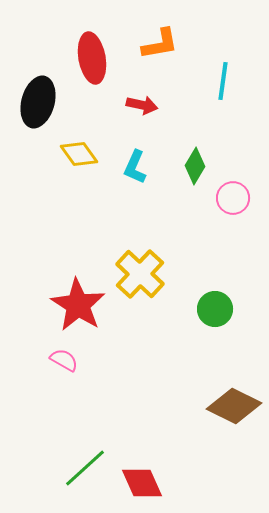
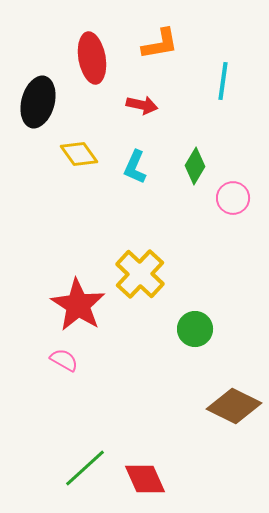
green circle: moved 20 px left, 20 px down
red diamond: moved 3 px right, 4 px up
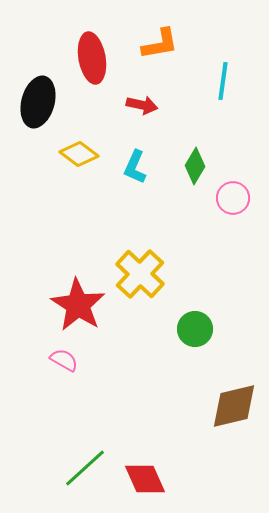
yellow diamond: rotated 18 degrees counterclockwise
brown diamond: rotated 40 degrees counterclockwise
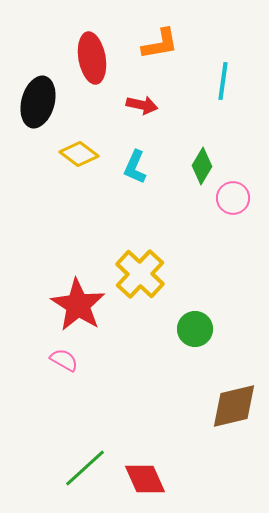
green diamond: moved 7 px right
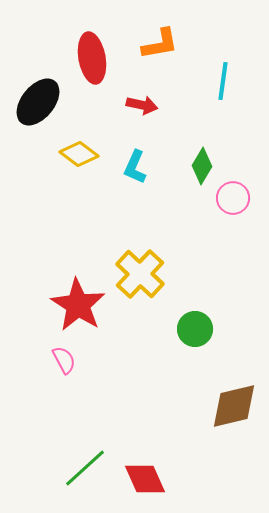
black ellipse: rotated 24 degrees clockwise
pink semicircle: rotated 32 degrees clockwise
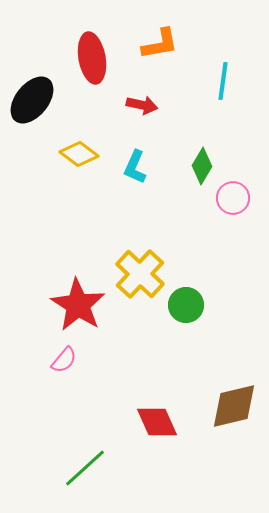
black ellipse: moved 6 px left, 2 px up
green circle: moved 9 px left, 24 px up
pink semicircle: rotated 68 degrees clockwise
red diamond: moved 12 px right, 57 px up
